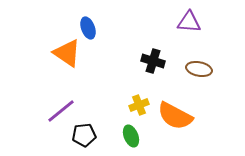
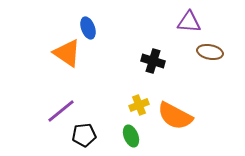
brown ellipse: moved 11 px right, 17 px up
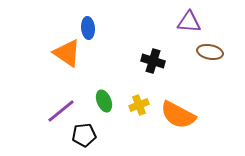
blue ellipse: rotated 15 degrees clockwise
orange semicircle: moved 3 px right, 1 px up
green ellipse: moved 27 px left, 35 px up
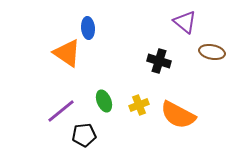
purple triangle: moved 4 px left; rotated 35 degrees clockwise
brown ellipse: moved 2 px right
black cross: moved 6 px right
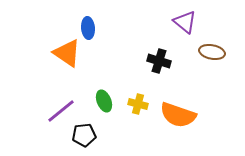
yellow cross: moved 1 px left, 1 px up; rotated 36 degrees clockwise
orange semicircle: rotated 9 degrees counterclockwise
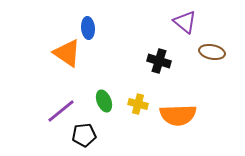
orange semicircle: rotated 21 degrees counterclockwise
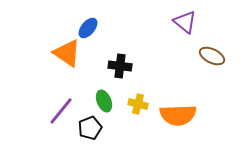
blue ellipse: rotated 45 degrees clockwise
brown ellipse: moved 4 px down; rotated 15 degrees clockwise
black cross: moved 39 px left, 5 px down; rotated 10 degrees counterclockwise
purple line: rotated 12 degrees counterclockwise
black pentagon: moved 6 px right, 7 px up; rotated 15 degrees counterclockwise
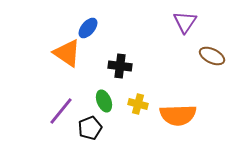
purple triangle: rotated 25 degrees clockwise
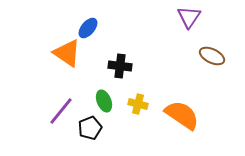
purple triangle: moved 4 px right, 5 px up
orange semicircle: moved 4 px right; rotated 144 degrees counterclockwise
